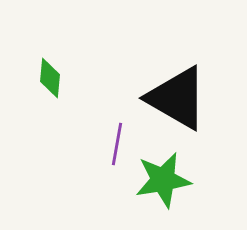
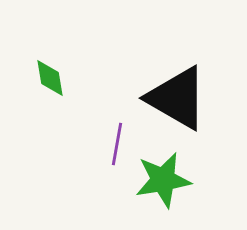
green diamond: rotated 15 degrees counterclockwise
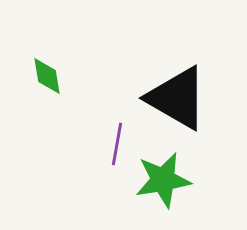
green diamond: moved 3 px left, 2 px up
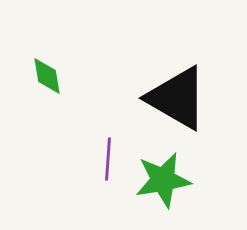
purple line: moved 9 px left, 15 px down; rotated 6 degrees counterclockwise
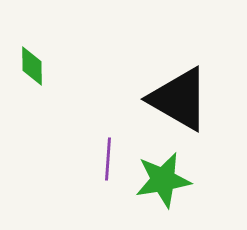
green diamond: moved 15 px left, 10 px up; rotated 9 degrees clockwise
black triangle: moved 2 px right, 1 px down
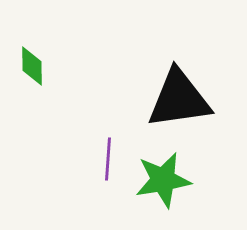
black triangle: rotated 38 degrees counterclockwise
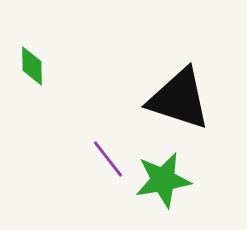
black triangle: rotated 26 degrees clockwise
purple line: rotated 42 degrees counterclockwise
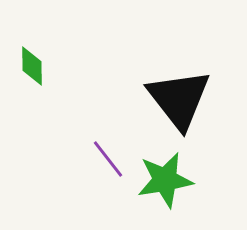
black triangle: rotated 34 degrees clockwise
green star: moved 2 px right
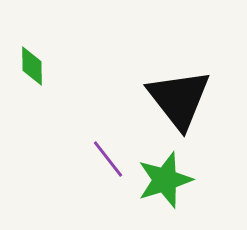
green star: rotated 8 degrees counterclockwise
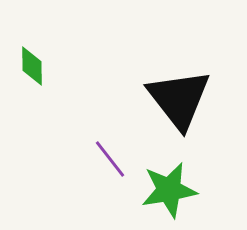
purple line: moved 2 px right
green star: moved 4 px right, 10 px down; rotated 8 degrees clockwise
